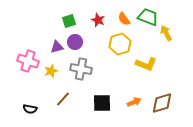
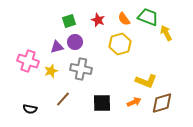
yellow L-shape: moved 17 px down
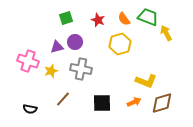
green square: moved 3 px left, 3 px up
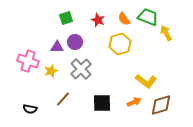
purple triangle: rotated 16 degrees clockwise
gray cross: rotated 35 degrees clockwise
yellow L-shape: rotated 15 degrees clockwise
brown diamond: moved 1 px left, 2 px down
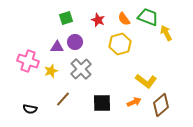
brown diamond: rotated 25 degrees counterclockwise
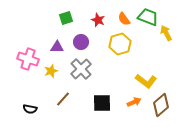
purple circle: moved 6 px right
pink cross: moved 2 px up
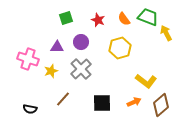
yellow hexagon: moved 4 px down
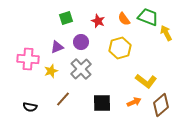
red star: moved 1 px down
purple triangle: rotated 24 degrees counterclockwise
pink cross: rotated 15 degrees counterclockwise
black semicircle: moved 2 px up
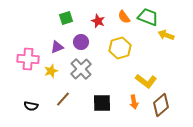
orange semicircle: moved 2 px up
yellow arrow: moved 2 px down; rotated 42 degrees counterclockwise
orange arrow: rotated 104 degrees clockwise
black semicircle: moved 1 px right, 1 px up
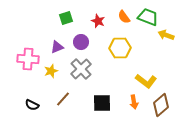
yellow hexagon: rotated 15 degrees clockwise
black semicircle: moved 1 px right, 1 px up; rotated 16 degrees clockwise
